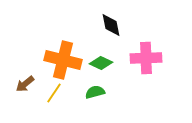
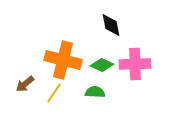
pink cross: moved 11 px left, 6 px down
green diamond: moved 1 px right, 2 px down
green semicircle: rotated 18 degrees clockwise
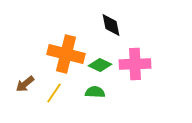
orange cross: moved 3 px right, 6 px up
green diamond: moved 2 px left
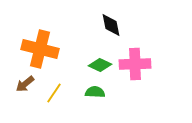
orange cross: moved 26 px left, 5 px up
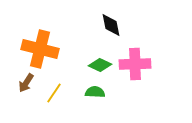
brown arrow: moved 1 px right, 1 px up; rotated 18 degrees counterclockwise
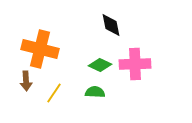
brown arrow: moved 2 px up; rotated 36 degrees counterclockwise
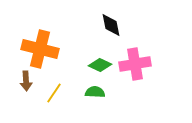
pink cross: rotated 8 degrees counterclockwise
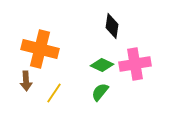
black diamond: moved 1 px right, 1 px down; rotated 20 degrees clockwise
green diamond: moved 2 px right
green semicircle: moved 5 px right; rotated 54 degrees counterclockwise
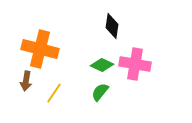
pink cross: rotated 20 degrees clockwise
brown arrow: rotated 12 degrees clockwise
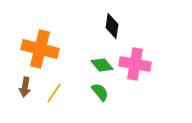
green diamond: rotated 25 degrees clockwise
brown arrow: moved 1 px left, 6 px down
green semicircle: rotated 102 degrees clockwise
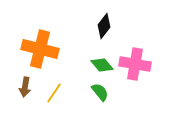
black diamond: moved 8 px left; rotated 30 degrees clockwise
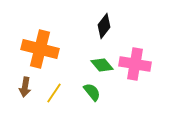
green semicircle: moved 8 px left
